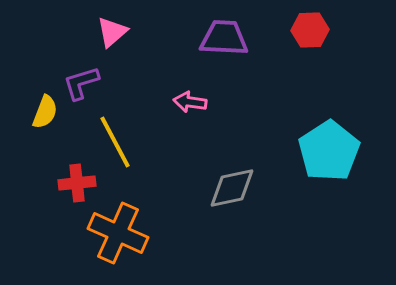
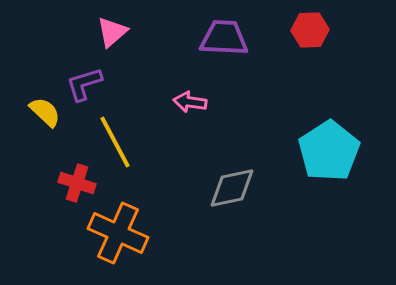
purple L-shape: moved 3 px right, 1 px down
yellow semicircle: rotated 68 degrees counterclockwise
red cross: rotated 24 degrees clockwise
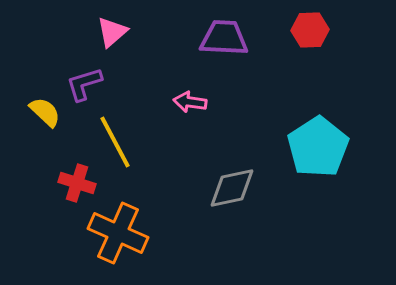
cyan pentagon: moved 11 px left, 4 px up
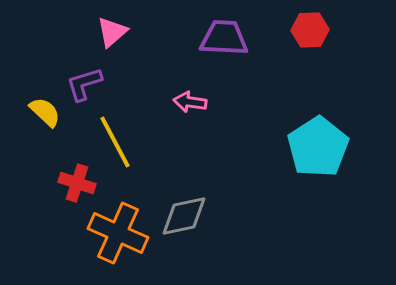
gray diamond: moved 48 px left, 28 px down
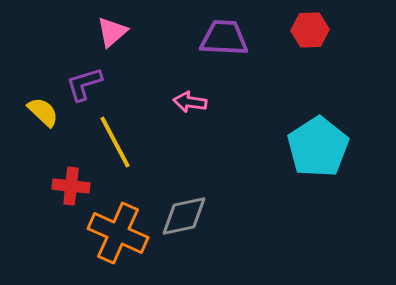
yellow semicircle: moved 2 px left
red cross: moved 6 px left, 3 px down; rotated 12 degrees counterclockwise
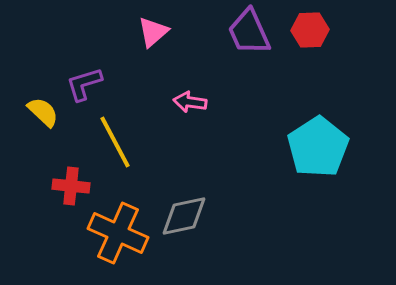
pink triangle: moved 41 px right
purple trapezoid: moved 25 px right, 6 px up; rotated 117 degrees counterclockwise
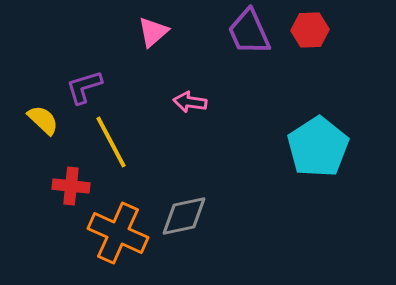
purple L-shape: moved 3 px down
yellow semicircle: moved 8 px down
yellow line: moved 4 px left
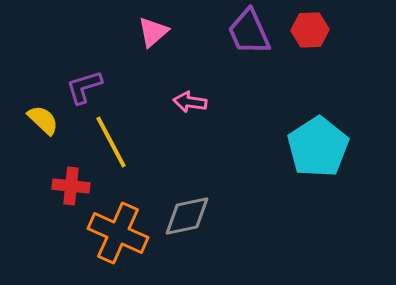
gray diamond: moved 3 px right
